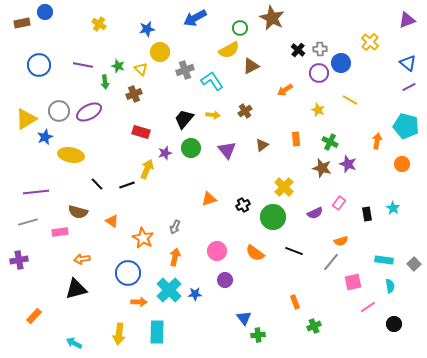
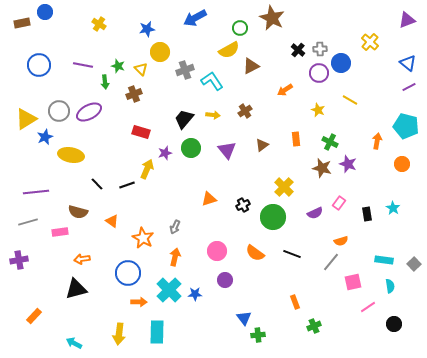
black line at (294, 251): moved 2 px left, 3 px down
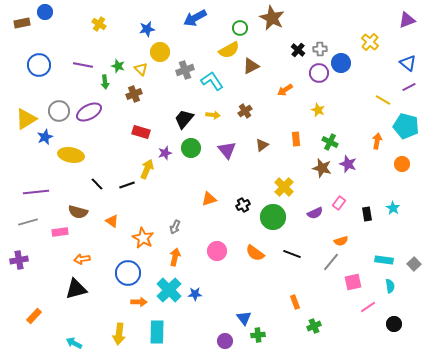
yellow line at (350, 100): moved 33 px right
purple circle at (225, 280): moved 61 px down
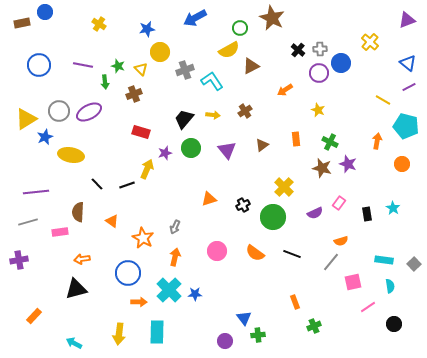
brown semicircle at (78, 212): rotated 78 degrees clockwise
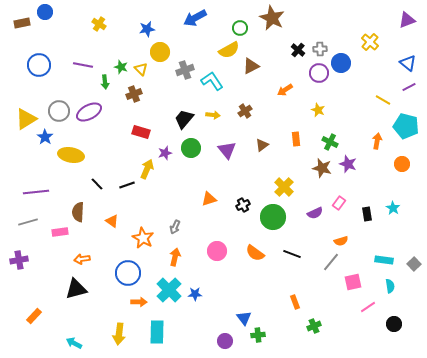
green star at (118, 66): moved 3 px right, 1 px down
blue star at (45, 137): rotated 14 degrees counterclockwise
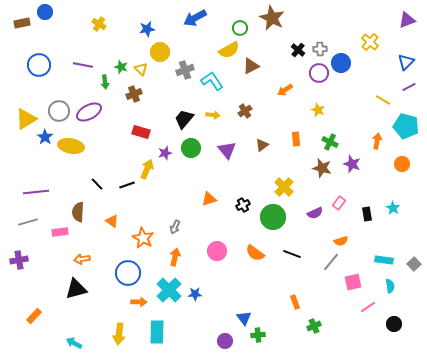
blue triangle at (408, 63): moved 2 px left, 1 px up; rotated 36 degrees clockwise
yellow ellipse at (71, 155): moved 9 px up
purple star at (348, 164): moved 4 px right
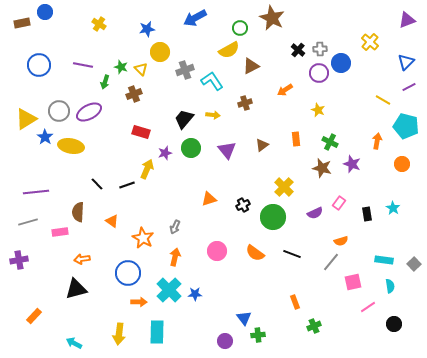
green arrow at (105, 82): rotated 24 degrees clockwise
brown cross at (245, 111): moved 8 px up; rotated 16 degrees clockwise
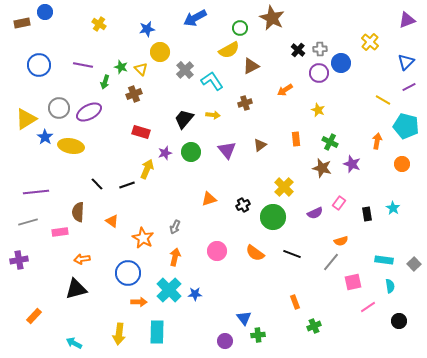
gray cross at (185, 70): rotated 24 degrees counterclockwise
gray circle at (59, 111): moved 3 px up
brown triangle at (262, 145): moved 2 px left
green circle at (191, 148): moved 4 px down
black circle at (394, 324): moved 5 px right, 3 px up
